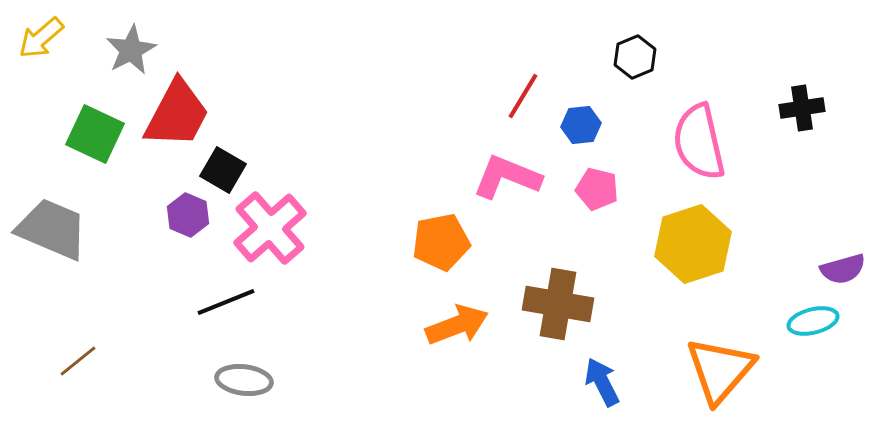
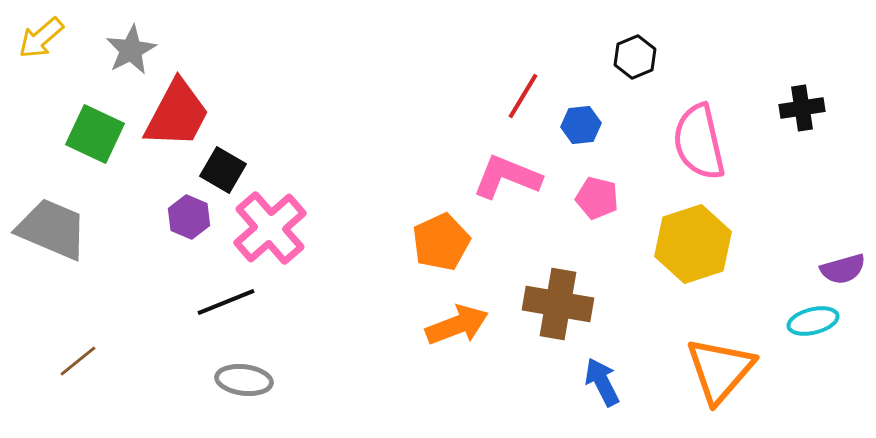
pink pentagon: moved 9 px down
purple hexagon: moved 1 px right, 2 px down
orange pentagon: rotated 14 degrees counterclockwise
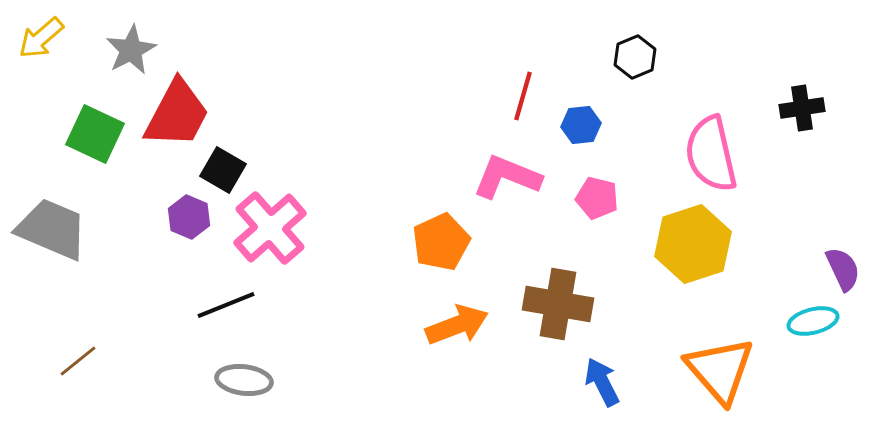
red line: rotated 15 degrees counterclockwise
pink semicircle: moved 12 px right, 12 px down
purple semicircle: rotated 99 degrees counterclockwise
black line: moved 3 px down
orange triangle: rotated 22 degrees counterclockwise
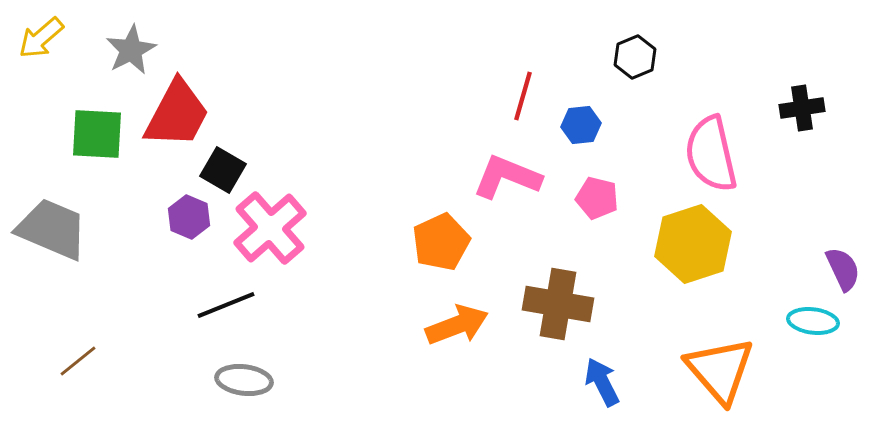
green square: moved 2 px right; rotated 22 degrees counterclockwise
cyan ellipse: rotated 21 degrees clockwise
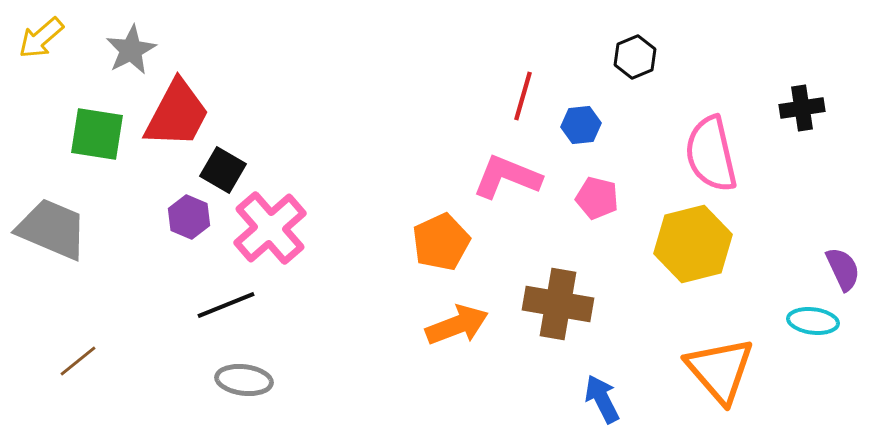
green square: rotated 6 degrees clockwise
yellow hexagon: rotated 4 degrees clockwise
blue arrow: moved 17 px down
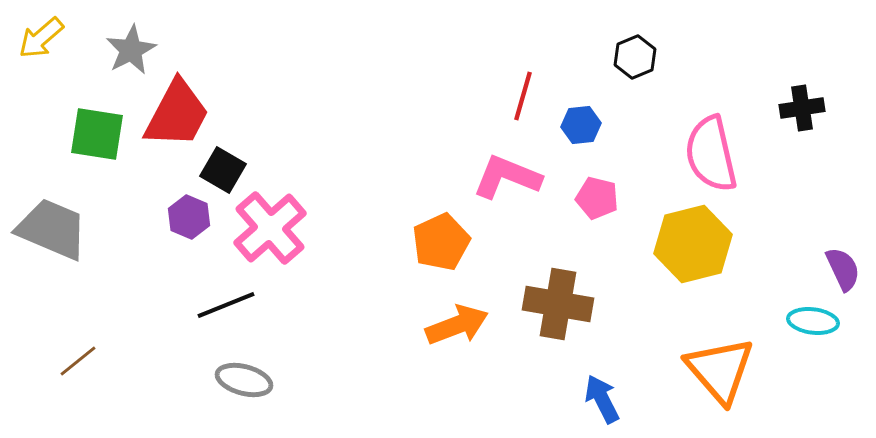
gray ellipse: rotated 8 degrees clockwise
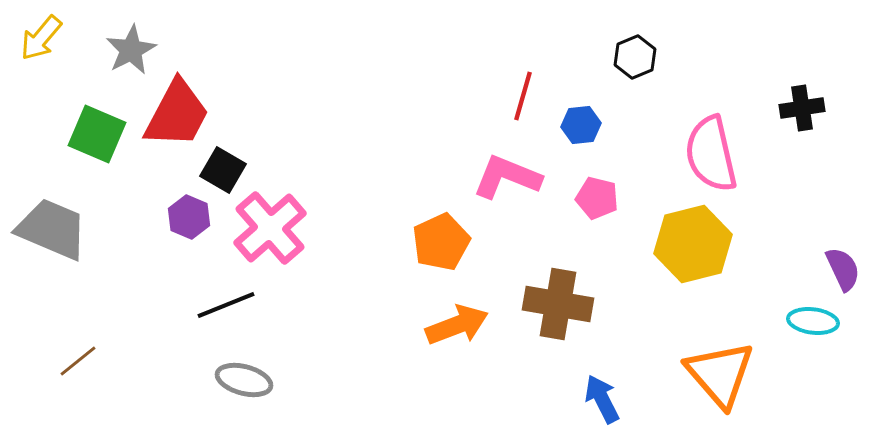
yellow arrow: rotated 9 degrees counterclockwise
green square: rotated 14 degrees clockwise
orange triangle: moved 4 px down
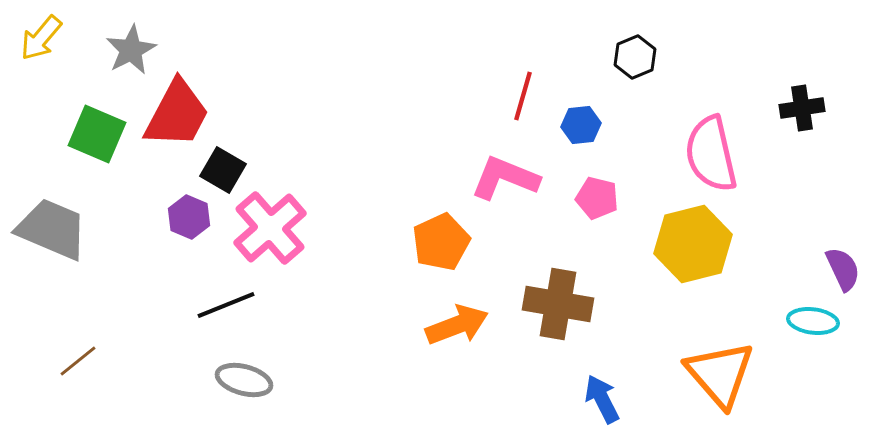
pink L-shape: moved 2 px left, 1 px down
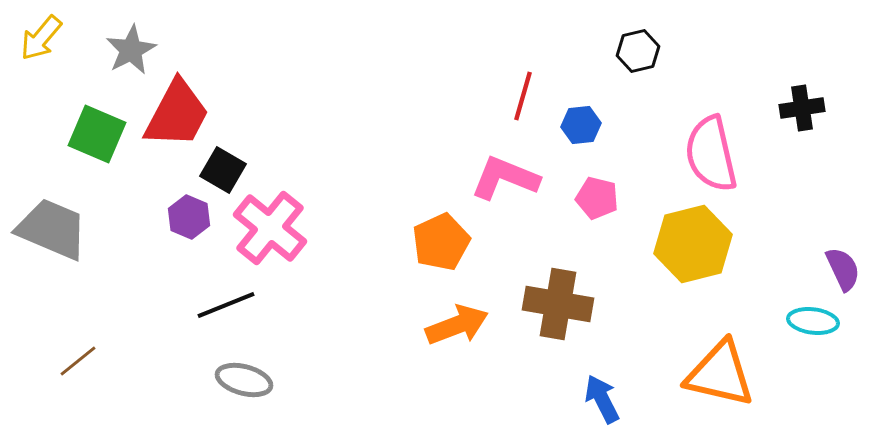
black hexagon: moved 3 px right, 6 px up; rotated 9 degrees clockwise
pink cross: rotated 10 degrees counterclockwise
orange triangle: rotated 36 degrees counterclockwise
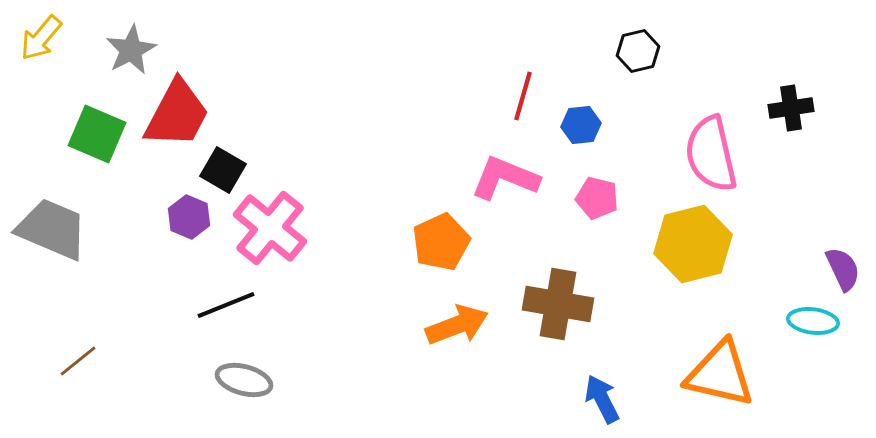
black cross: moved 11 px left
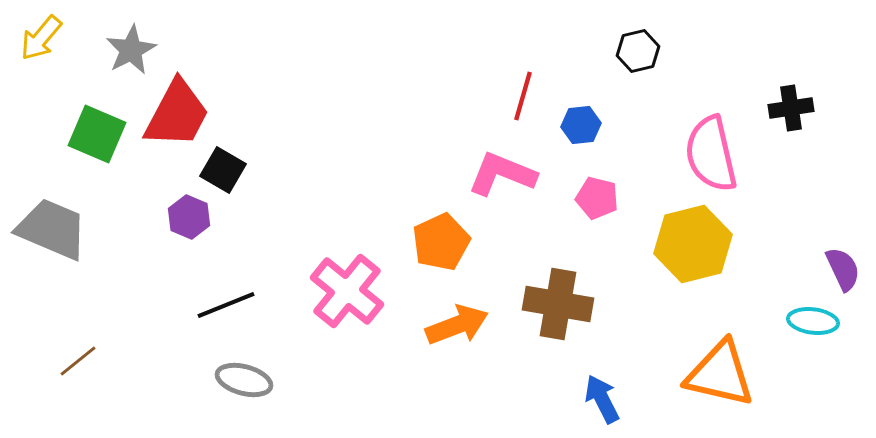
pink L-shape: moved 3 px left, 4 px up
pink cross: moved 77 px right, 63 px down
